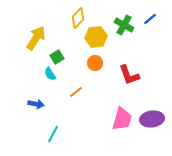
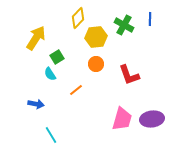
blue line: rotated 48 degrees counterclockwise
orange circle: moved 1 px right, 1 px down
orange line: moved 2 px up
cyan line: moved 2 px left, 1 px down; rotated 60 degrees counterclockwise
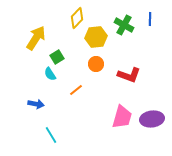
yellow diamond: moved 1 px left
red L-shape: rotated 50 degrees counterclockwise
pink trapezoid: moved 2 px up
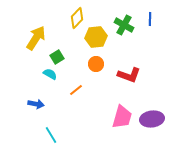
cyan semicircle: rotated 152 degrees clockwise
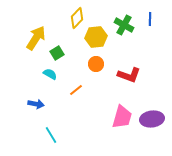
green square: moved 4 px up
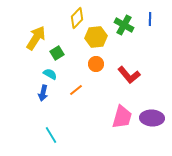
red L-shape: rotated 30 degrees clockwise
blue arrow: moved 7 px right, 11 px up; rotated 91 degrees clockwise
purple ellipse: moved 1 px up; rotated 10 degrees clockwise
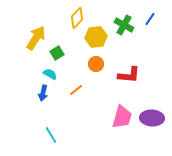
blue line: rotated 32 degrees clockwise
red L-shape: rotated 45 degrees counterclockwise
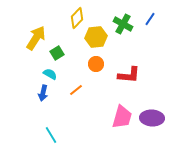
green cross: moved 1 px left, 1 px up
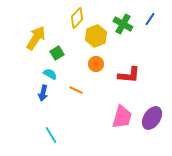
yellow hexagon: moved 1 px up; rotated 15 degrees counterclockwise
orange line: rotated 64 degrees clockwise
purple ellipse: rotated 60 degrees counterclockwise
